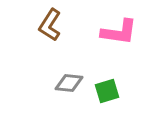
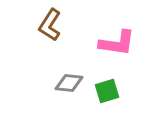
pink L-shape: moved 2 px left, 11 px down
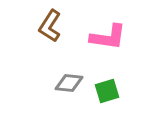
brown L-shape: moved 1 px down
pink L-shape: moved 9 px left, 6 px up
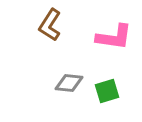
brown L-shape: moved 1 px up
pink L-shape: moved 6 px right
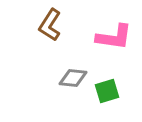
gray diamond: moved 4 px right, 5 px up
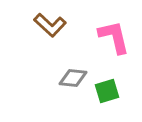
brown L-shape: rotated 80 degrees counterclockwise
pink L-shape: rotated 111 degrees counterclockwise
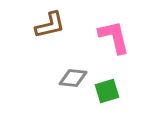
brown L-shape: rotated 56 degrees counterclockwise
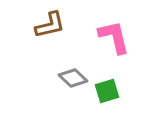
gray diamond: rotated 36 degrees clockwise
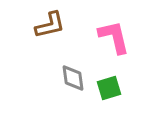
gray diamond: rotated 40 degrees clockwise
green square: moved 2 px right, 3 px up
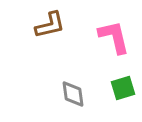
gray diamond: moved 16 px down
green square: moved 14 px right
